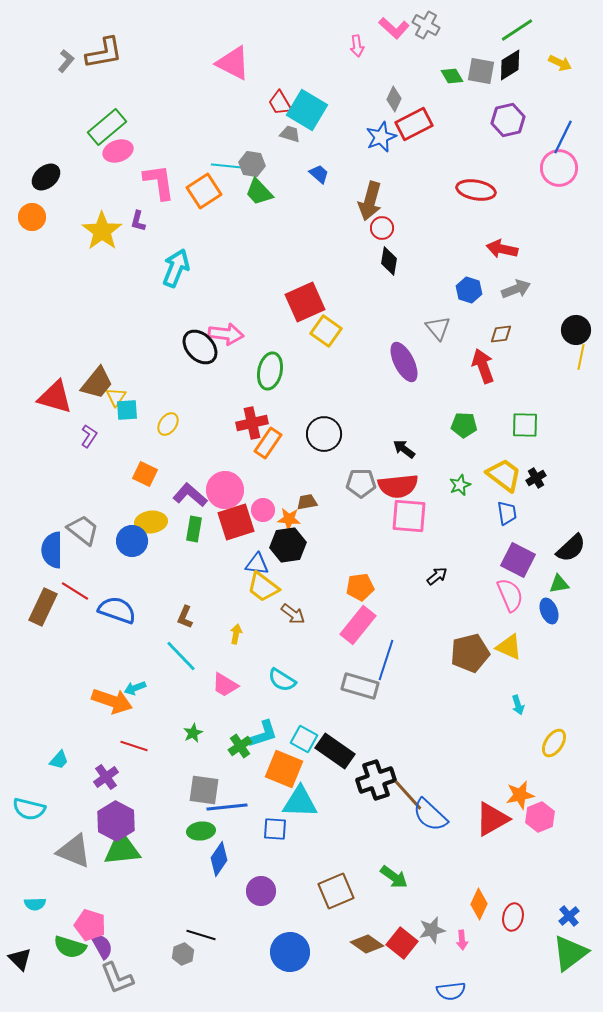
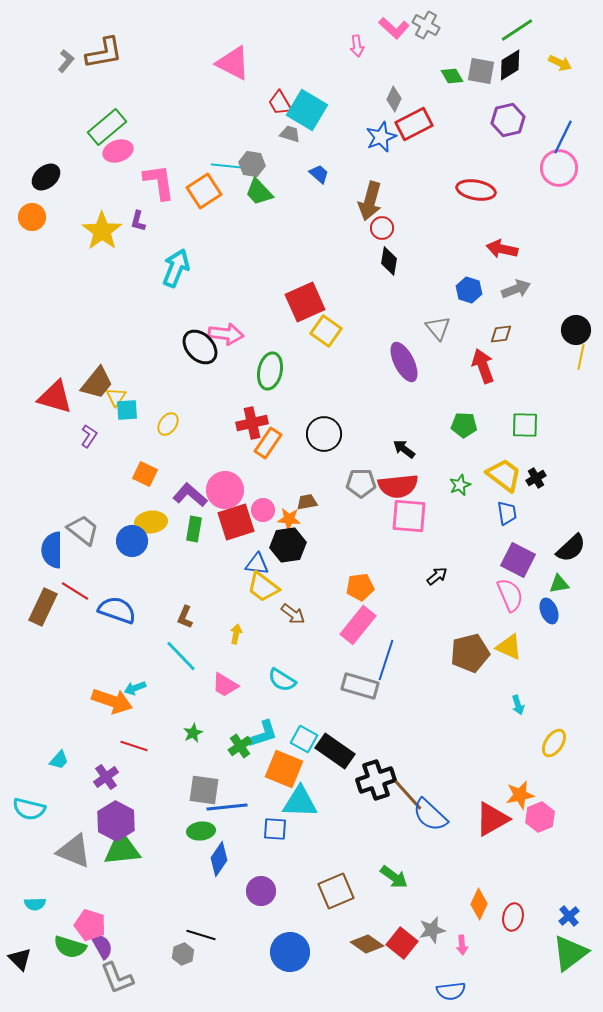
pink arrow at (462, 940): moved 5 px down
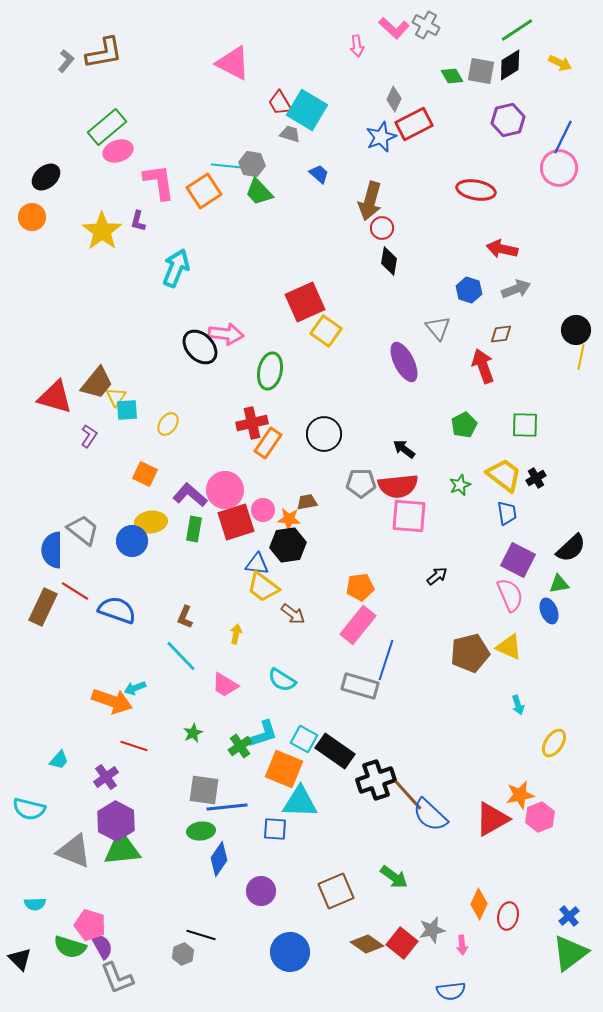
green pentagon at (464, 425): rotated 30 degrees counterclockwise
red ellipse at (513, 917): moved 5 px left, 1 px up
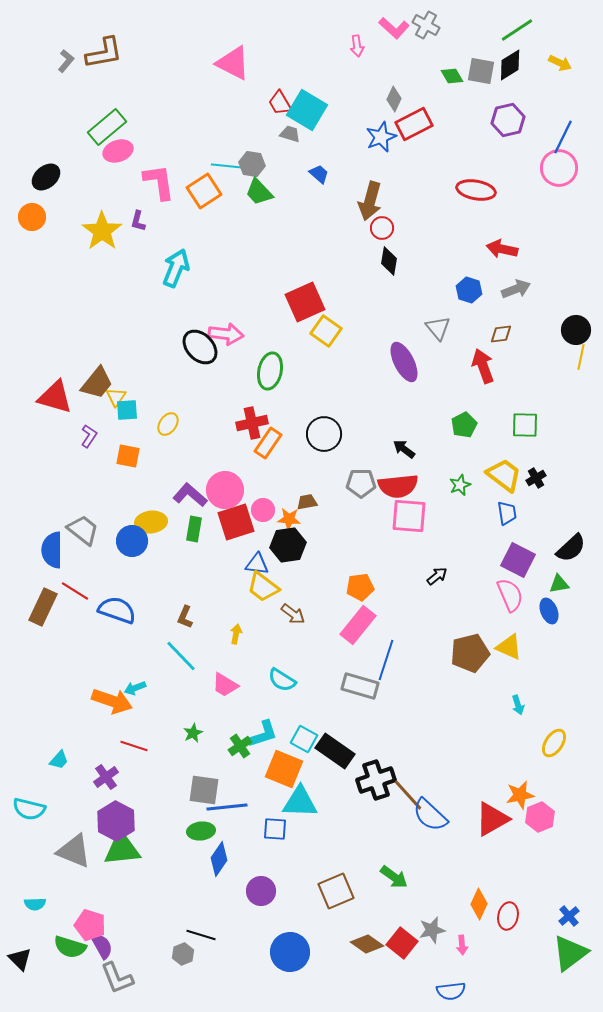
orange square at (145, 474): moved 17 px left, 18 px up; rotated 15 degrees counterclockwise
